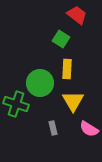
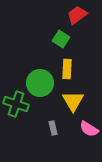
red trapezoid: rotated 75 degrees counterclockwise
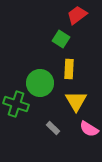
yellow rectangle: moved 2 px right
yellow triangle: moved 3 px right
gray rectangle: rotated 32 degrees counterclockwise
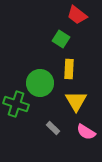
red trapezoid: rotated 105 degrees counterclockwise
pink semicircle: moved 3 px left, 3 px down
